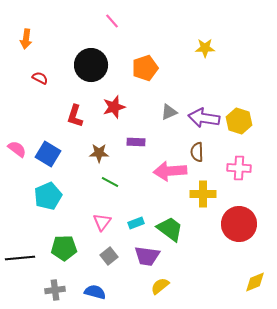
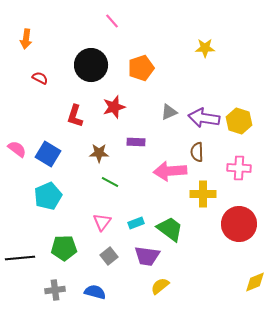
orange pentagon: moved 4 px left
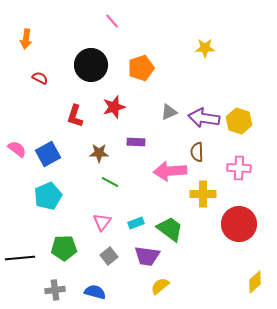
blue square: rotated 30 degrees clockwise
yellow diamond: rotated 20 degrees counterclockwise
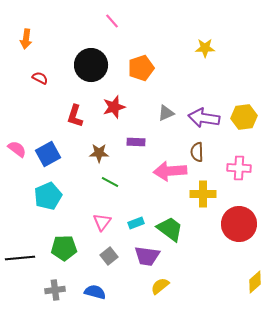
gray triangle: moved 3 px left, 1 px down
yellow hexagon: moved 5 px right, 4 px up; rotated 25 degrees counterclockwise
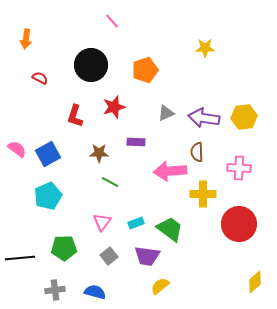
orange pentagon: moved 4 px right, 2 px down
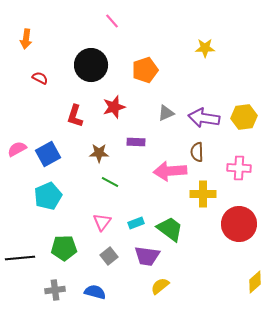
pink semicircle: rotated 66 degrees counterclockwise
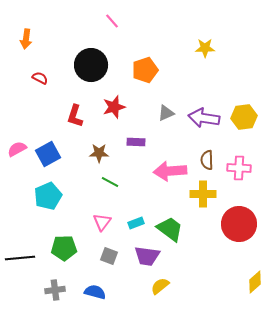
brown semicircle: moved 10 px right, 8 px down
gray square: rotated 30 degrees counterclockwise
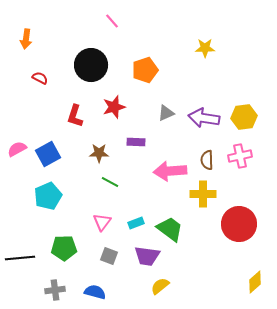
pink cross: moved 1 px right, 12 px up; rotated 15 degrees counterclockwise
